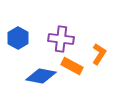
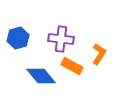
blue hexagon: rotated 15 degrees clockwise
blue diamond: rotated 40 degrees clockwise
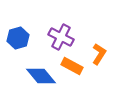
purple cross: moved 2 px up; rotated 20 degrees clockwise
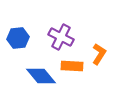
blue hexagon: rotated 10 degrees clockwise
orange rectangle: rotated 25 degrees counterclockwise
